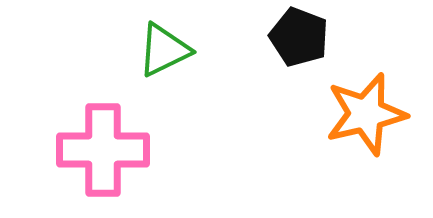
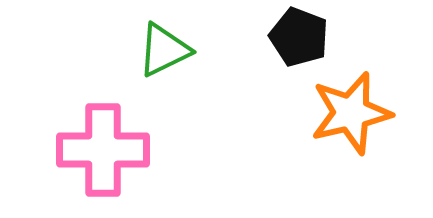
orange star: moved 15 px left, 1 px up
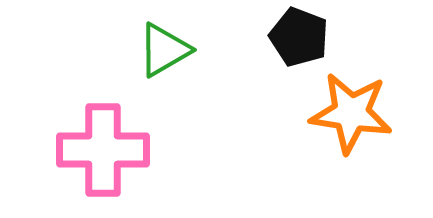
green triangle: rotated 4 degrees counterclockwise
orange star: rotated 22 degrees clockwise
